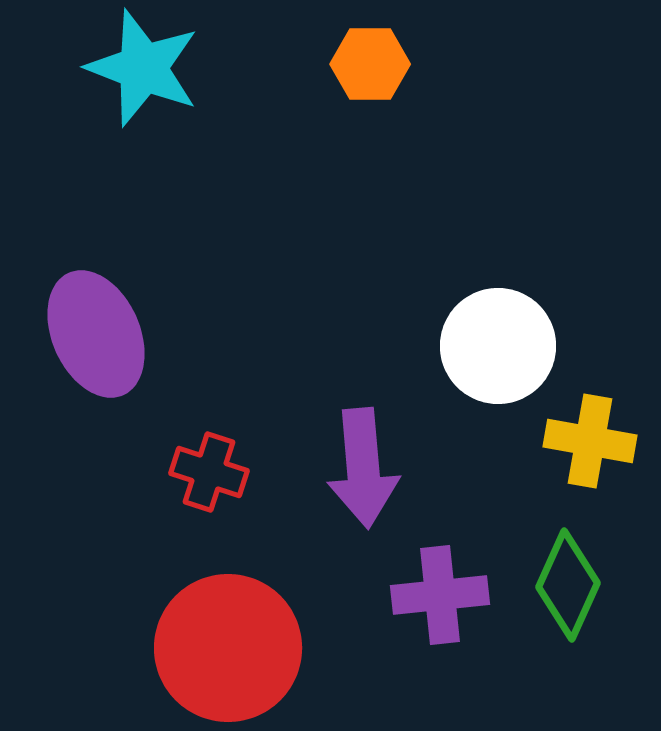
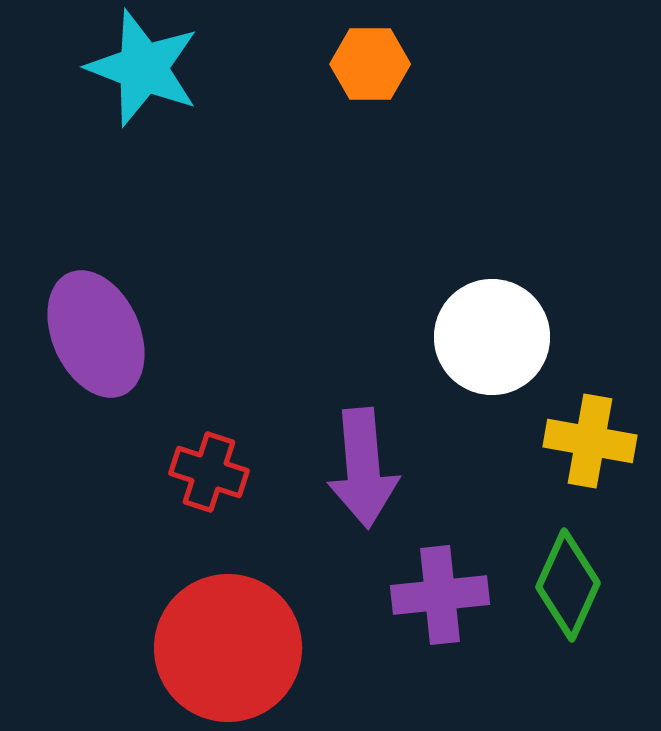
white circle: moved 6 px left, 9 px up
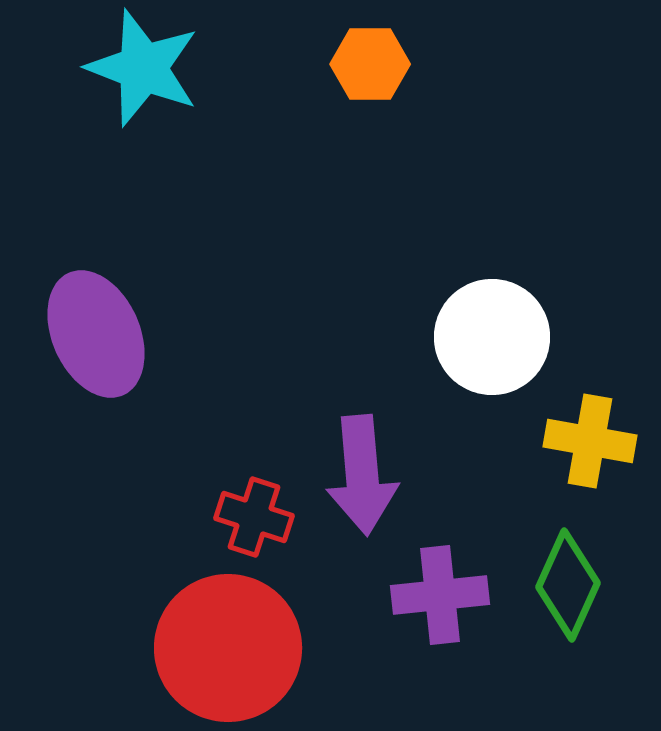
purple arrow: moved 1 px left, 7 px down
red cross: moved 45 px right, 45 px down
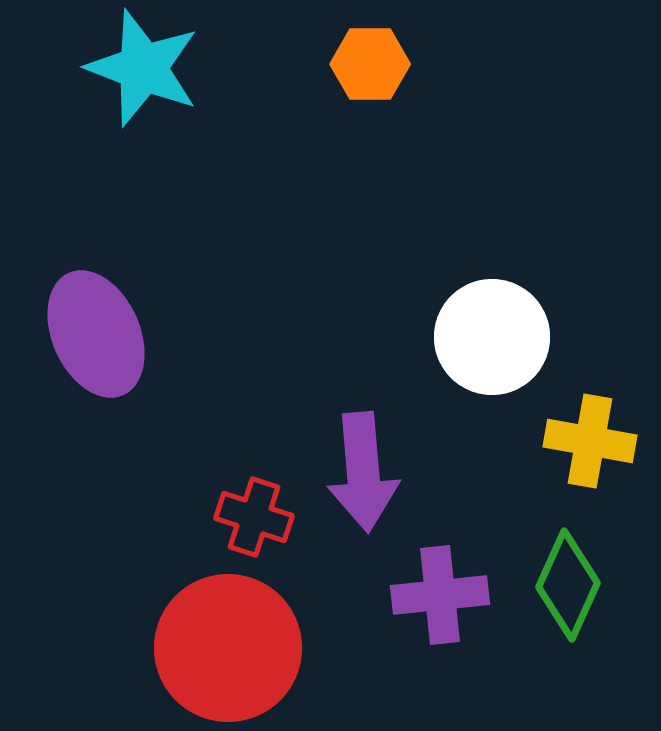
purple arrow: moved 1 px right, 3 px up
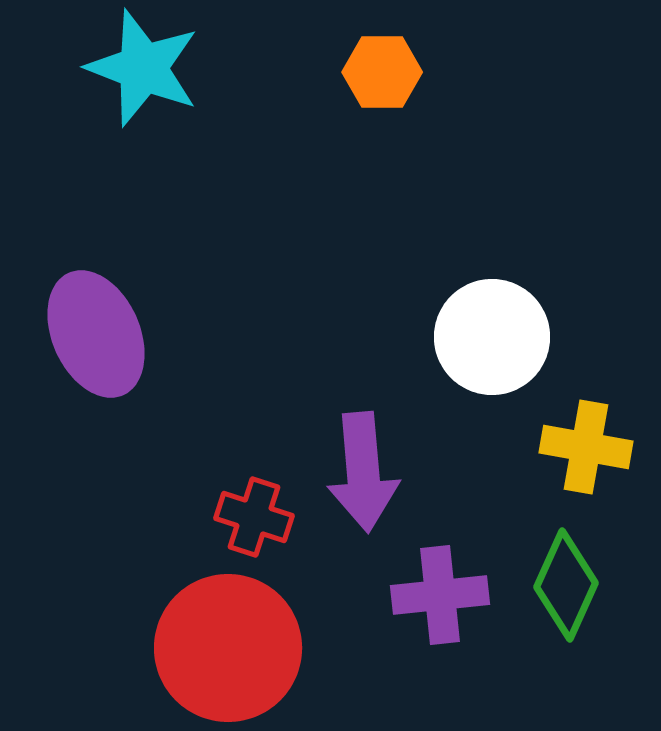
orange hexagon: moved 12 px right, 8 px down
yellow cross: moved 4 px left, 6 px down
green diamond: moved 2 px left
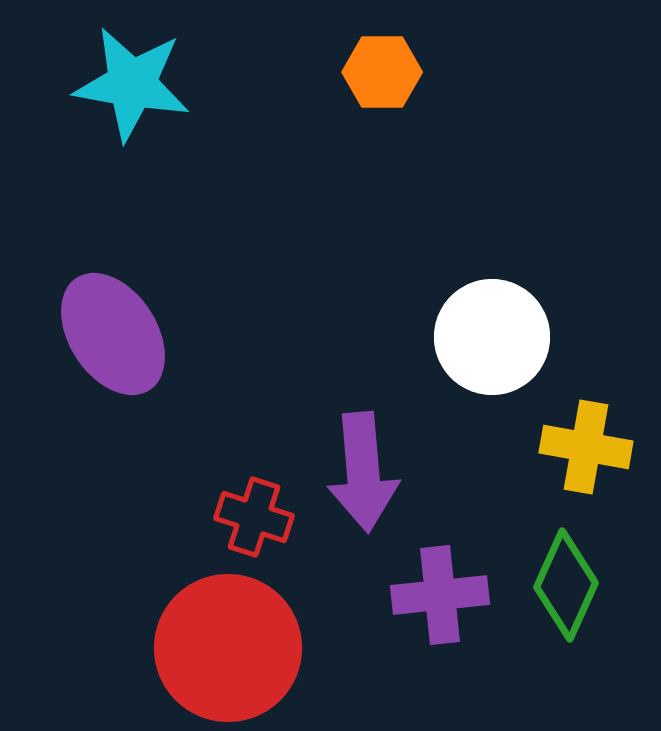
cyan star: moved 11 px left, 16 px down; rotated 11 degrees counterclockwise
purple ellipse: moved 17 px right; rotated 9 degrees counterclockwise
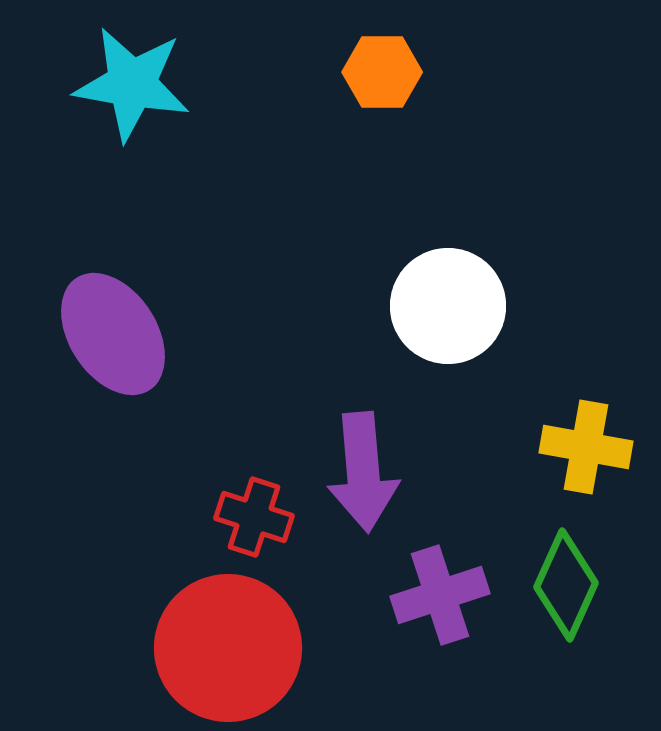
white circle: moved 44 px left, 31 px up
purple cross: rotated 12 degrees counterclockwise
